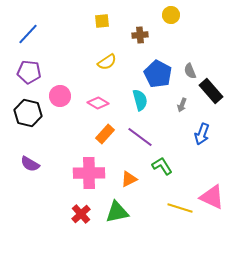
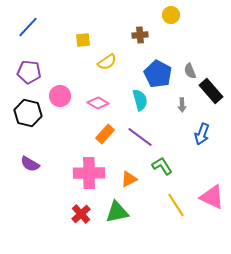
yellow square: moved 19 px left, 19 px down
blue line: moved 7 px up
gray arrow: rotated 24 degrees counterclockwise
yellow line: moved 4 px left, 3 px up; rotated 40 degrees clockwise
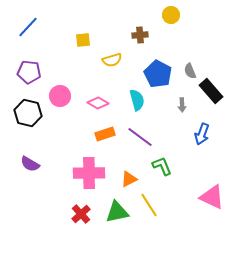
yellow semicircle: moved 5 px right, 2 px up; rotated 18 degrees clockwise
cyan semicircle: moved 3 px left
orange rectangle: rotated 30 degrees clockwise
green L-shape: rotated 10 degrees clockwise
yellow line: moved 27 px left
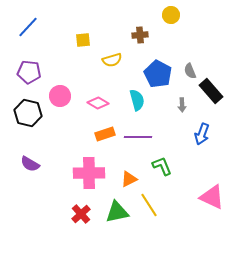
purple line: moved 2 px left; rotated 36 degrees counterclockwise
